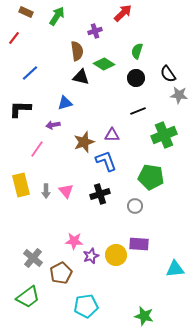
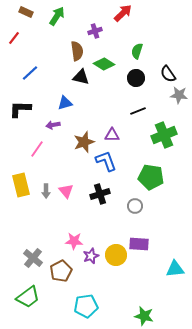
brown pentagon: moved 2 px up
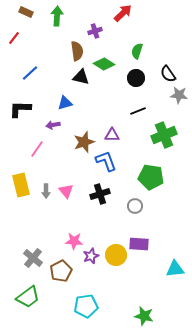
green arrow: rotated 30 degrees counterclockwise
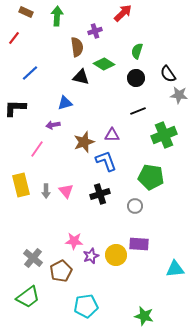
brown semicircle: moved 4 px up
black L-shape: moved 5 px left, 1 px up
